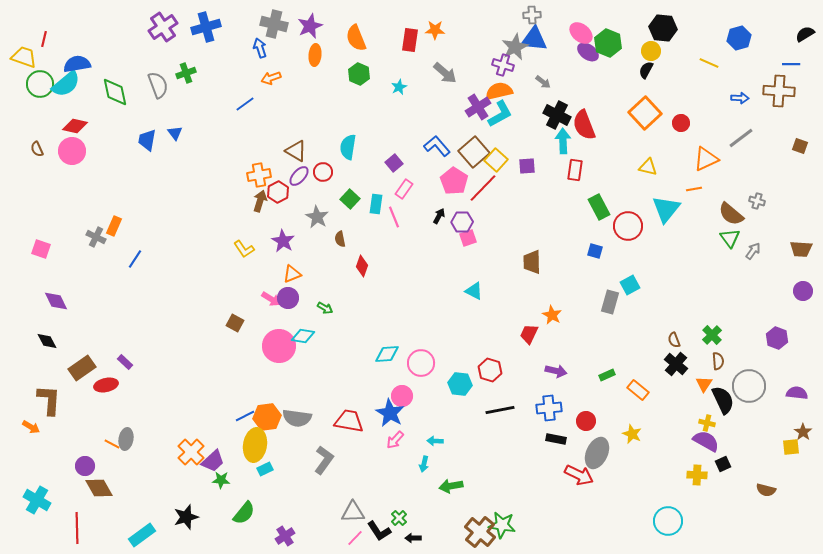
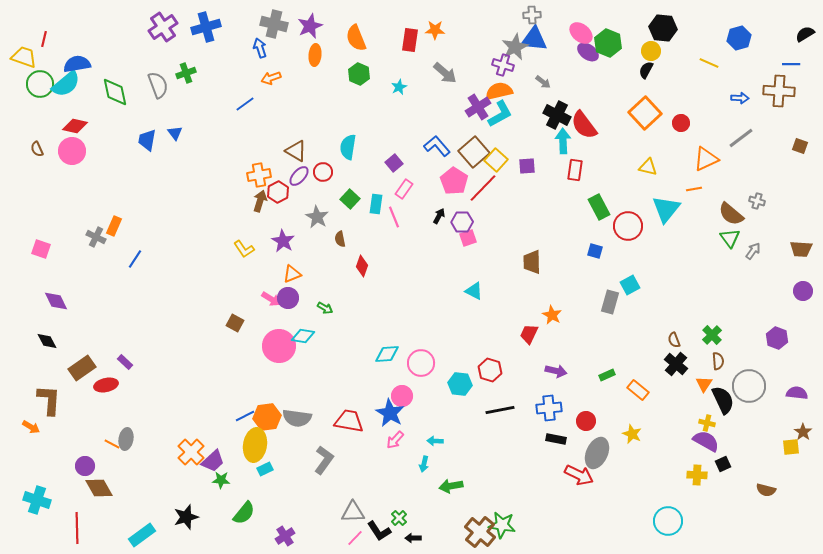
red semicircle at (584, 125): rotated 16 degrees counterclockwise
cyan cross at (37, 500): rotated 12 degrees counterclockwise
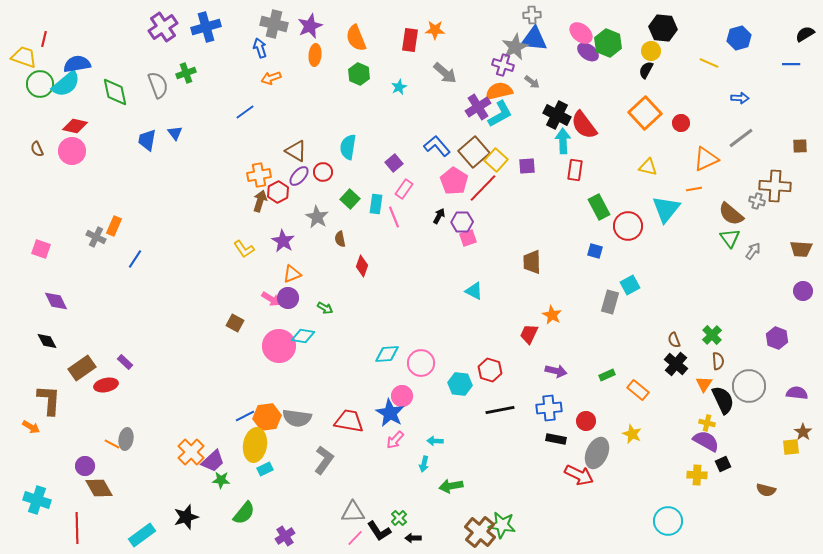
gray arrow at (543, 82): moved 11 px left
brown cross at (779, 91): moved 4 px left, 95 px down
blue line at (245, 104): moved 8 px down
brown square at (800, 146): rotated 21 degrees counterclockwise
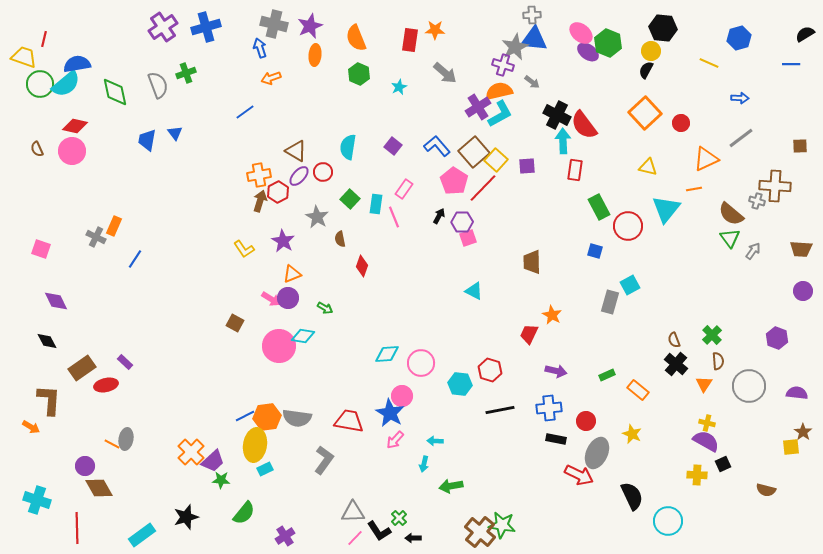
purple square at (394, 163): moved 1 px left, 17 px up; rotated 12 degrees counterclockwise
black semicircle at (723, 400): moved 91 px left, 96 px down
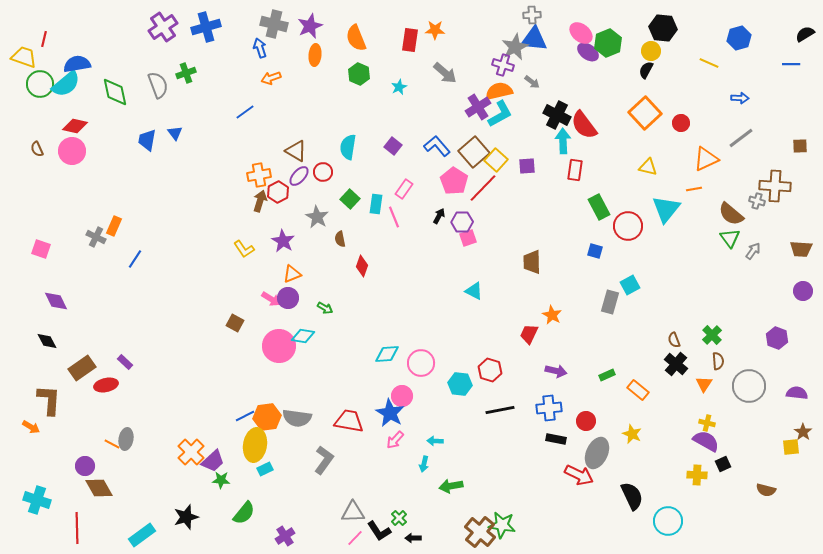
green hexagon at (608, 43): rotated 16 degrees clockwise
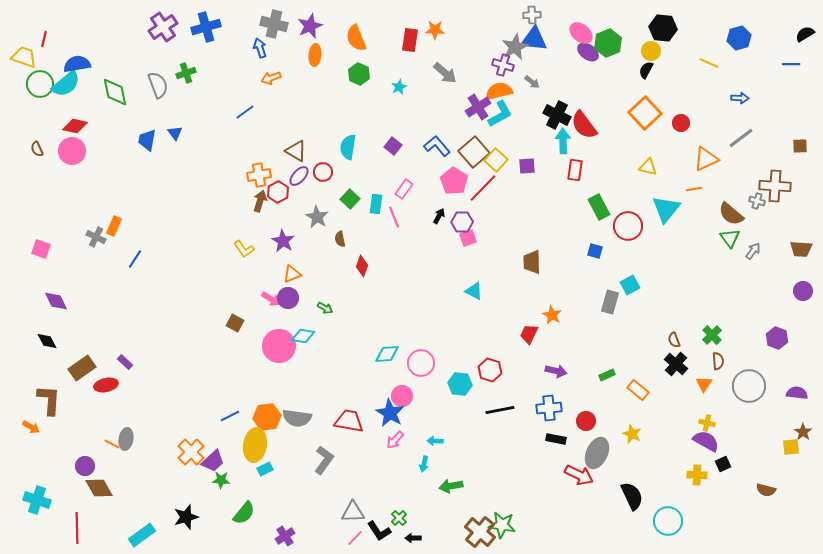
blue line at (245, 416): moved 15 px left
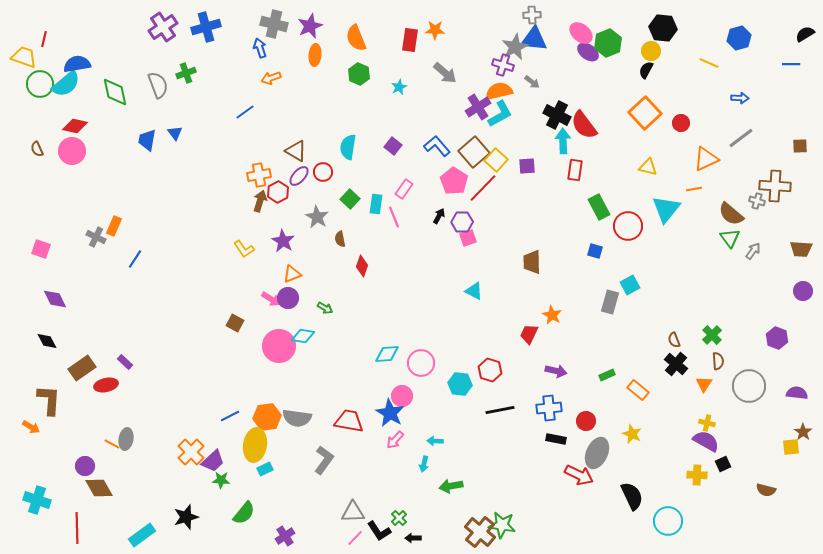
purple diamond at (56, 301): moved 1 px left, 2 px up
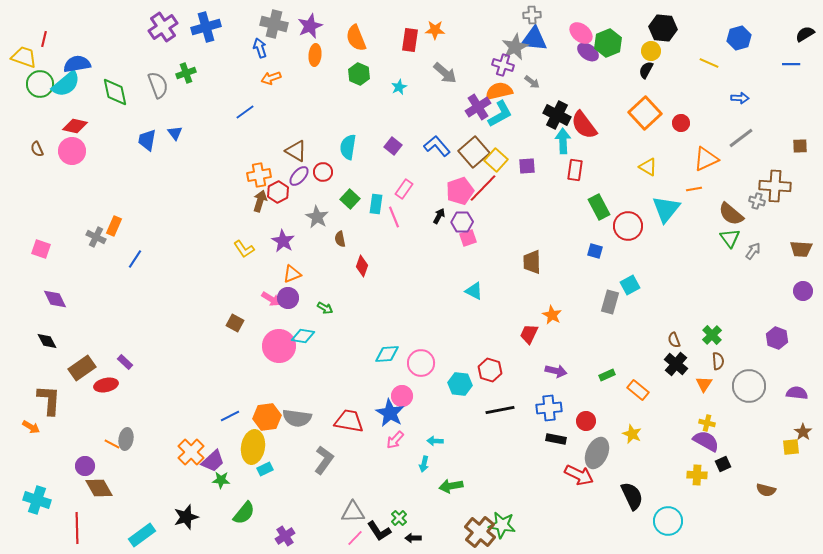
yellow triangle at (648, 167): rotated 18 degrees clockwise
pink pentagon at (454, 181): moved 6 px right, 10 px down; rotated 20 degrees clockwise
yellow ellipse at (255, 445): moved 2 px left, 2 px down
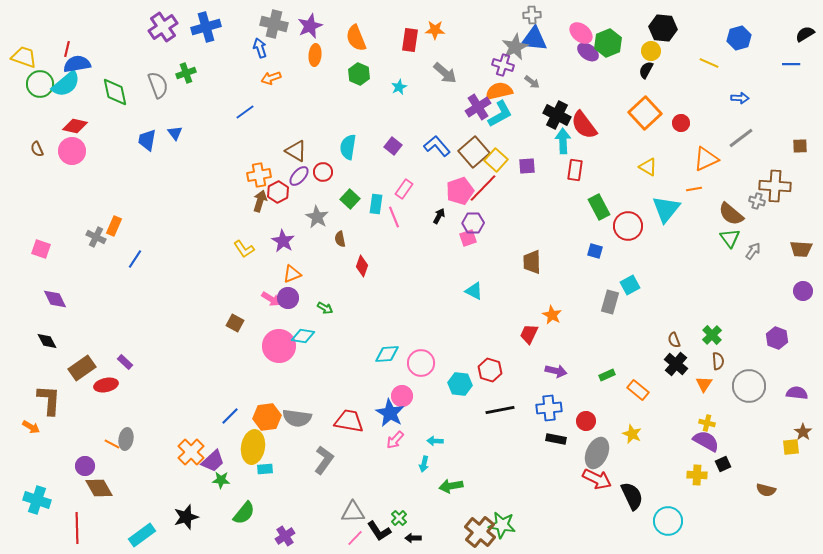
red line at (44, 39): moved 23 px right, 10 px down
purple hexagon at (462, 222): moved 11 px right, 1 px down
blue line at (230, 416): rotated 18 degrees counterclockwise
cyan rectangle at (265, 469): rotated 21 degrees clockwise
red arrow at (579, 475): moved 18 px right, 4 px down
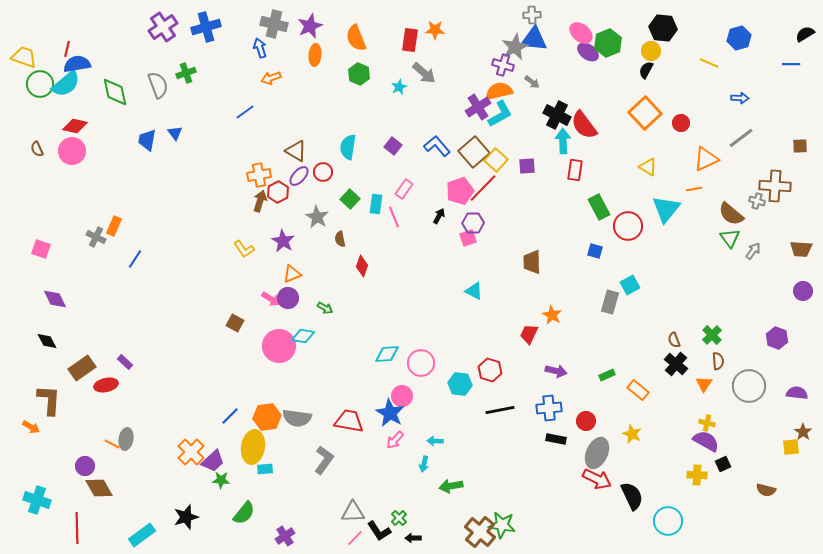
gray arrow at (445, 73): moved 21 px left
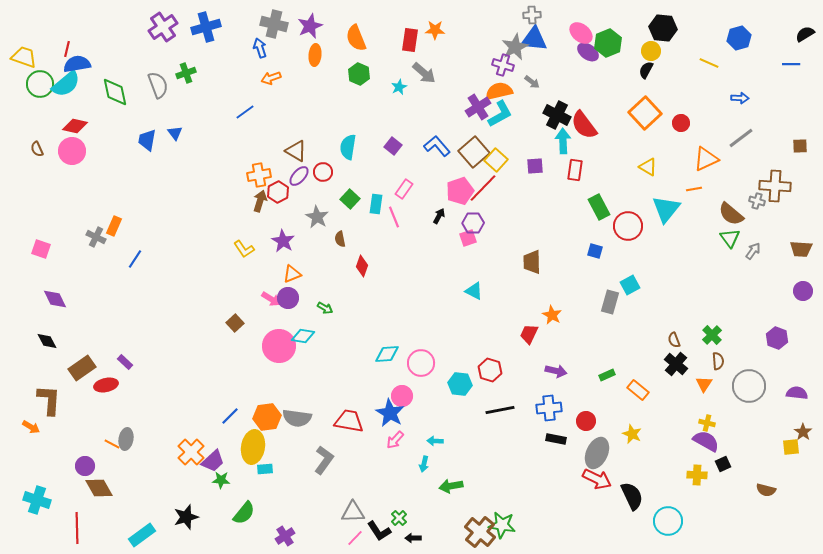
purple square at (527, 166): moved 8 px right
brown square at (235, 323): rotated 18 degrees clockwise
